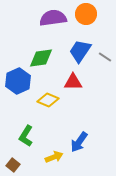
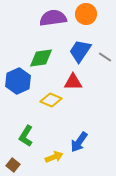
yellow diamond: moved 3 px right
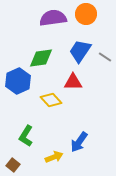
yellow diamond: rotated 25 degrees clockwise
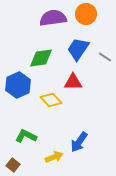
blue trapezoid: moved 2 px left, 2 px up
blue hexagon: moved 4 px down
green L-shape: rotated 85 degrees clockwise
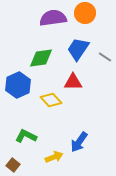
orange circle: moved 1 px left, 1 px up
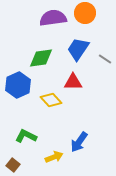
gray line: moved 2 px down
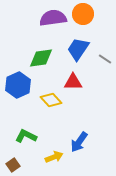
orange circle: moved 2 px left, 1 px down
brown square: rotated 16 degrees clockwise
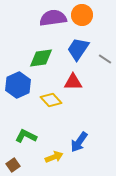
orange circle: moved 1 px left, 1 px down
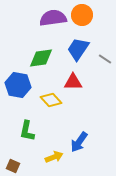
blue hexagon: rotated 25 degrees counterclockwise
green L-shape: moved 1 px right, 5 px up; rotated 105 degrees counterclockwise
brown square: moved 1 px down; rotated 32 degrees counterclockwise
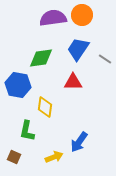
yellow diamond: moved 6 px left, 7 px down; rotated 50 degrees clockwise
brown square: moved 1 px right, 9 px up
